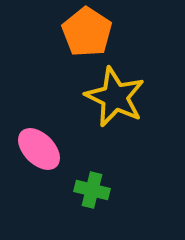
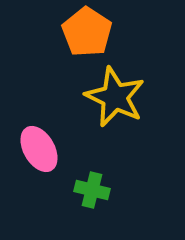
pink ellipse: rotated 15 degrees clockwise
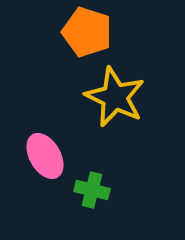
orange pentagon: rotated 15 degrees counterclockwise
pink ellipse: moved 6 px right, 7 px down
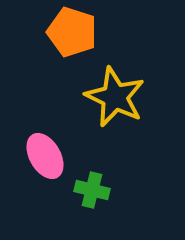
orange pentagon: moved 15 px left
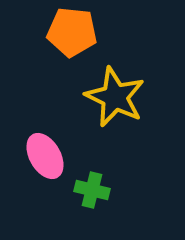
orange pentagon: rotated 12 degrees counterclockwise
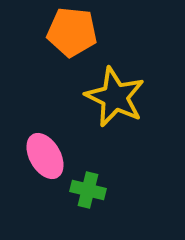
green cross: moved 4 px left
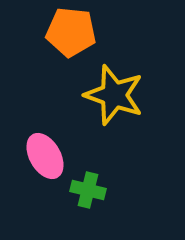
orange pentagon: moved 1 px left
yellow star: moved 1 px left, 2 px up; rotated 6 degrees counterclockwise
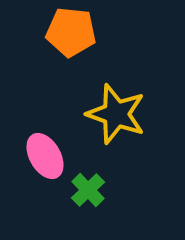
yellow star: moved 2 px right, 19 px down
green cross: rotated 32 degrees clockwise
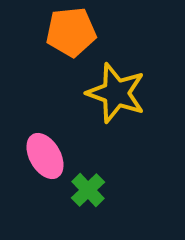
orange pentagon: rotated 12 degrees counterclockwise
yellow star: moved 21 px up
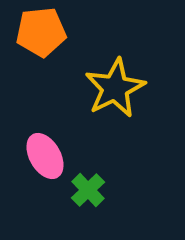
orange pentagon: moved 30 px left
yellow star: moved 1 px left, 5 px up; rotated 26 degrees clockwise
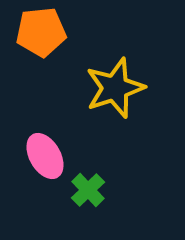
yellow star: rotated 8 degrees clockwise
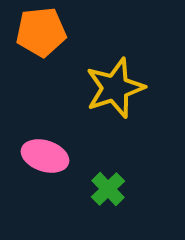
pink ellipse: rotated 42 degrees counterclockwise
green cross: moved 20 px right, 1 px up
